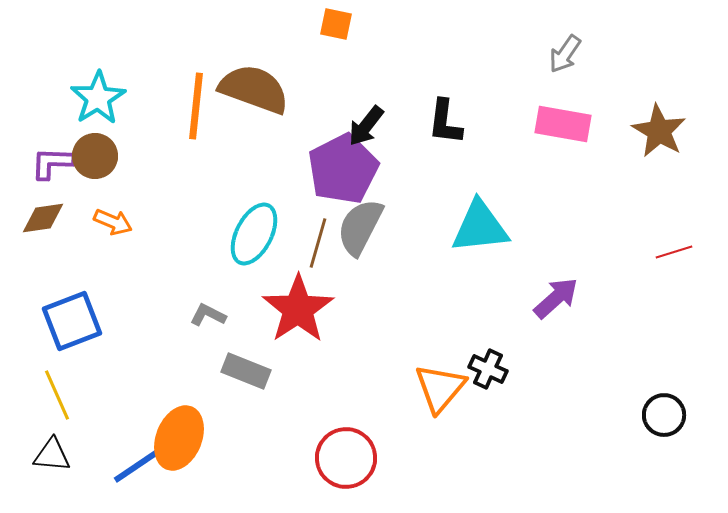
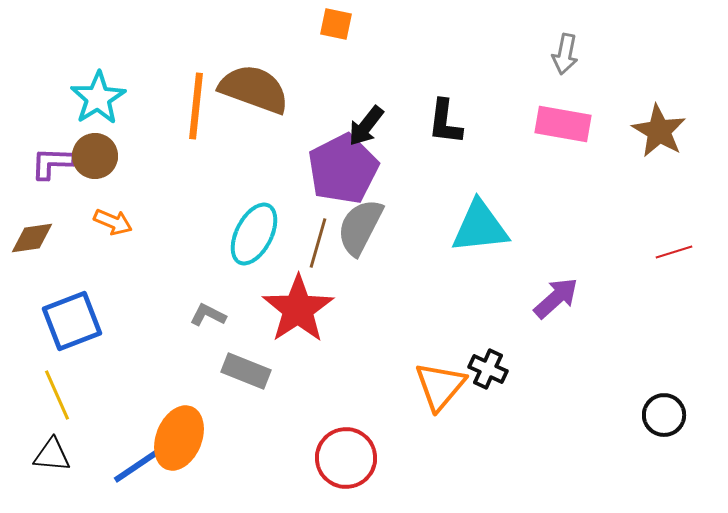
gray arrow: rotated 24 degrees counterclockwise
brown diamond: moved 11 px left, 20 px down
orange triangle: moved 2 px up
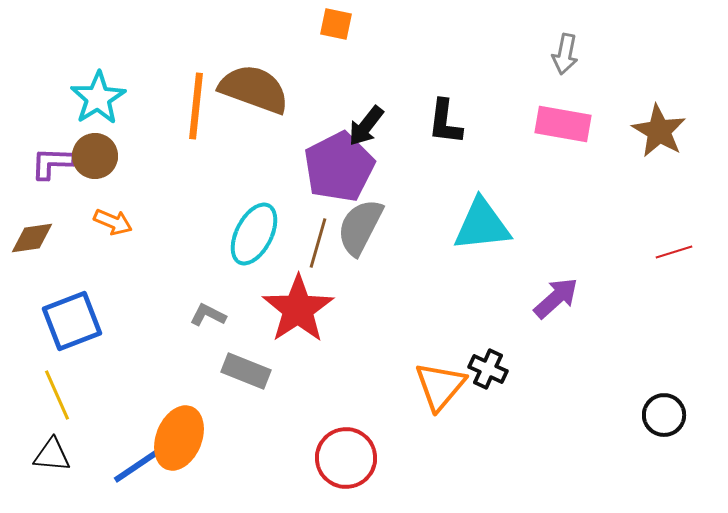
purple pentagon: moved 4 px left, 2 px up
cyan triangle: moved 2 px right, 2 px up
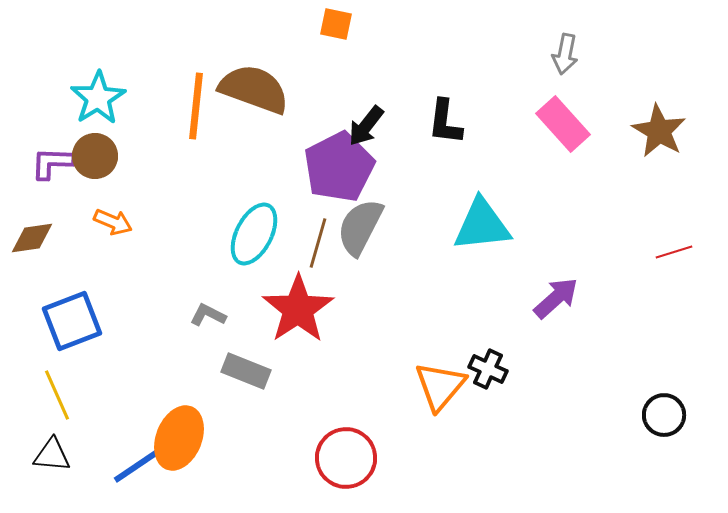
pink rectangle: rotated 38 degrees clockwise
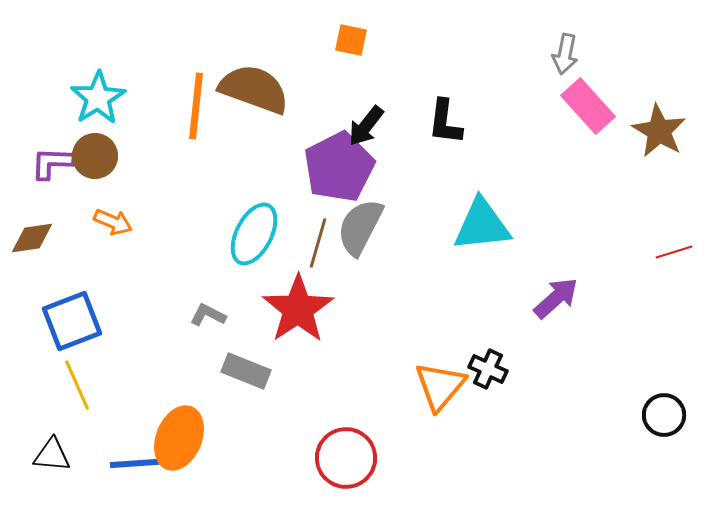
orange square: moved 15 px right, 16 px down
pink rectangle: moved 25 px right, 18 px up
yellow line: moved 20 px right, 10 px up
blue line: rotated 30 degrees clockwise
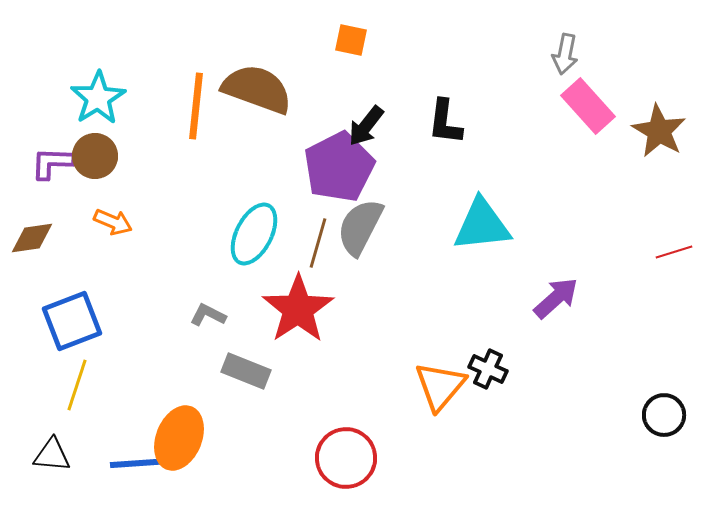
brown semicircle: moved 3 px right
yellow line: rotated 42 degrees clockwise
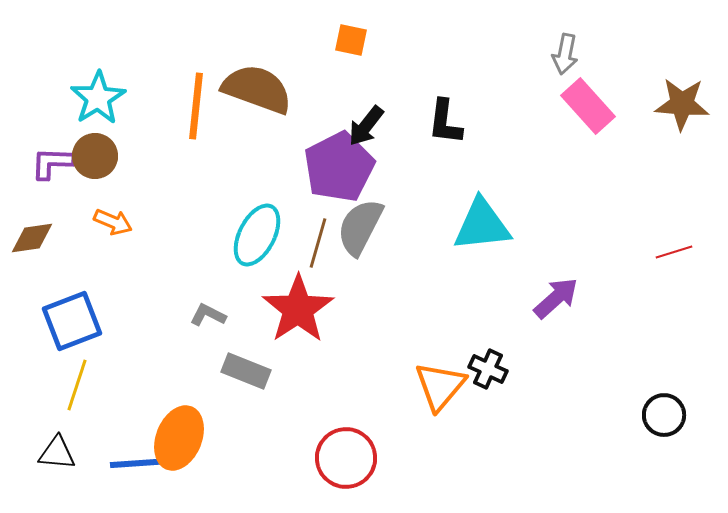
brown star: moved 23 px right, 27 px up; rotated 26 degrees counterclockwise
cyan ellipse: moved 3 px right, 1 px down
black triangle: moved 5 px right, 2 px up
